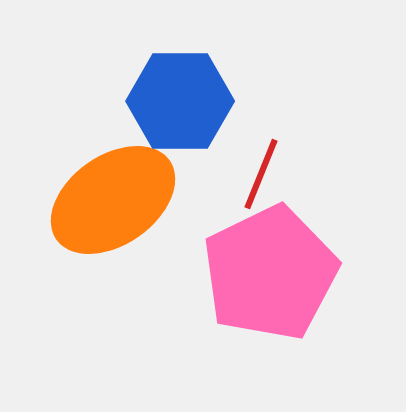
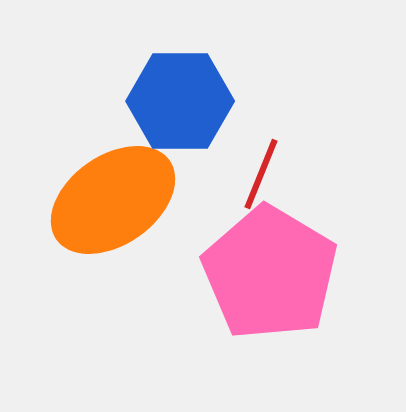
pink pentagon: rotated 15 degrees counterclockwise
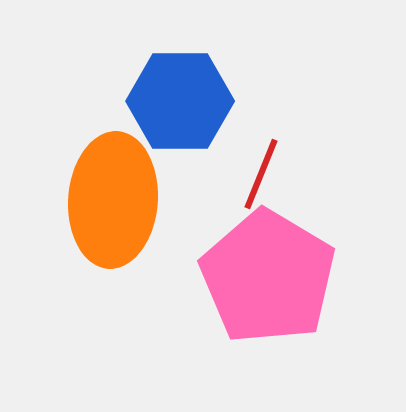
orange ellipse: rotated 51 degrees counterclockwise
pink pentagon: moved 2 px left, 4 px down
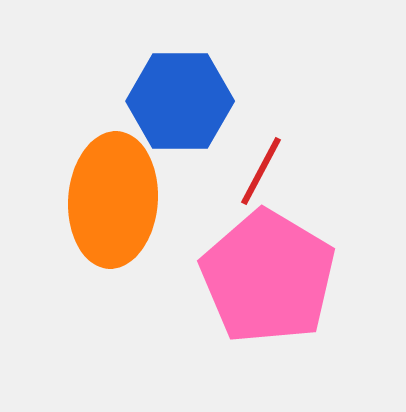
red line: moved 3 px up; rotated 6 degrees clockwise
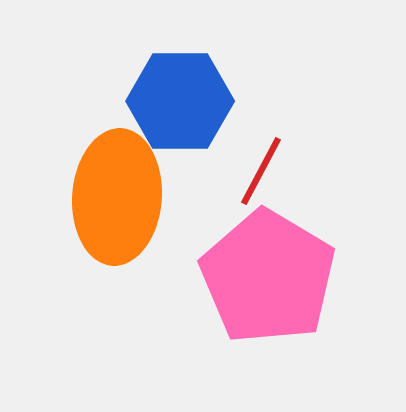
orange ellipse: moved 4 px right, 3 px up
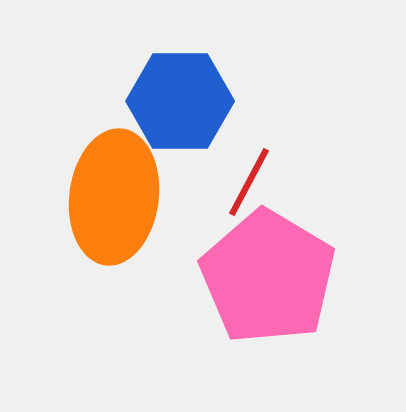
red line: moved 12 px left, 11 px down
orange ellipse: moved 3 px left; rotated 3 degrees clockwise
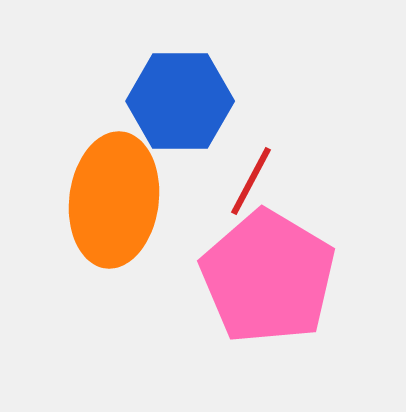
red line: moved 2 px right, 1 px up
orange ellipse: moved 3 px down
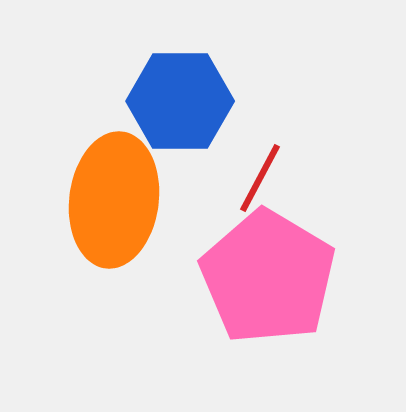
red line: moved 9 px right, 3 px up
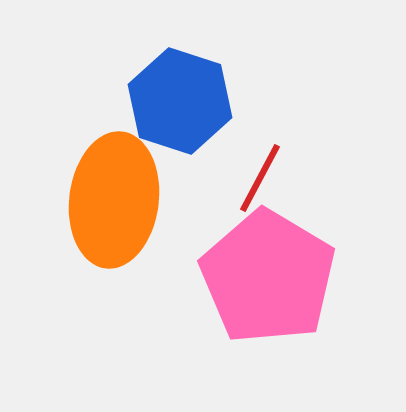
blue hexagon: rotated 18 degrees clockwise
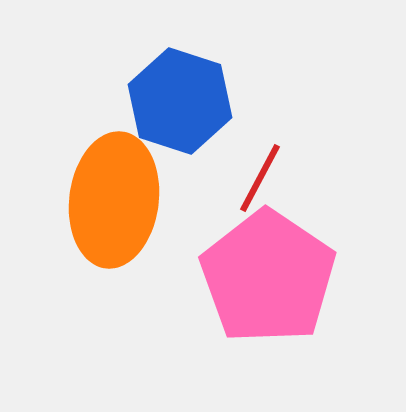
pink pentagon: rotated 3 degrees clockwise
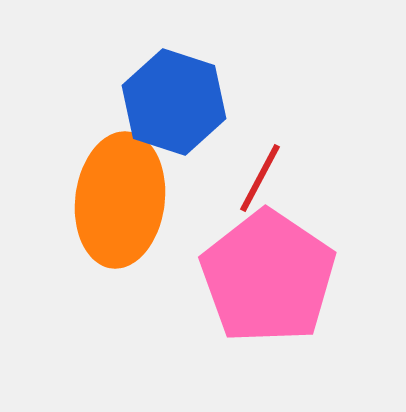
blue hexagon: moved 6 px left, 1 px down
orange ellipse: moved 6 px right
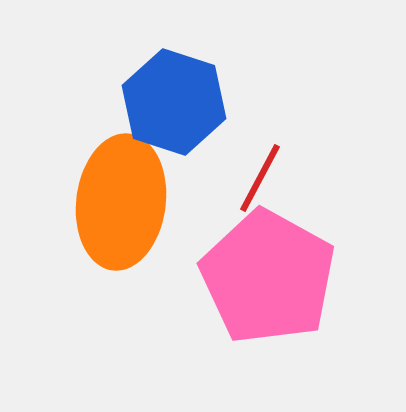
orange ellipse: moved 1 px right, 2 px down
pink pentagon: rotated 5 degrees counterclockwise
